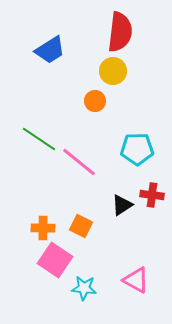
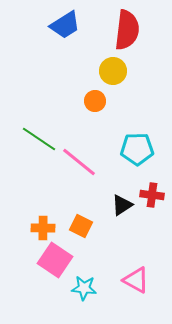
red semicircle: moved 7 px right, 2 px up
blue trapezoid: moved 15 px right, 25 px up
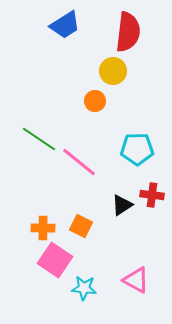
red semicircle: moved 1 px right, 2 px down
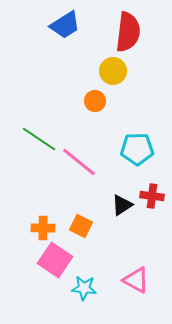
red cross: moved 1 px down
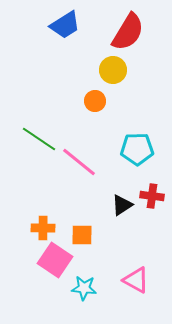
red semicircle: rotated 24 degrees clockwise
yellow circle: moved 1 px up
orange square: moved 1 px right, 9 px down; rotated 25 degrees counterclockwise
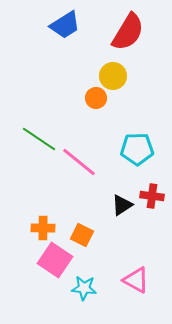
yellow circle: moved 6 px down
orange circle: moved 1 px right, 3 px up
orange square: rotated 25 degrees clockwise
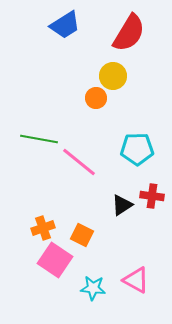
red semicircle: moved 1 px right, 1 px down
green line: rotated 24 degrees counterclockwise
orange cross: rotated 20 degrees counterclockwise
cyan star: moved 9 px right
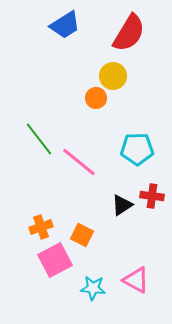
green line: rotated 42 degrees clockwise
orange cross: moved 2 px left, 1 px up
pink square: rotated 28 degrees clockwise
